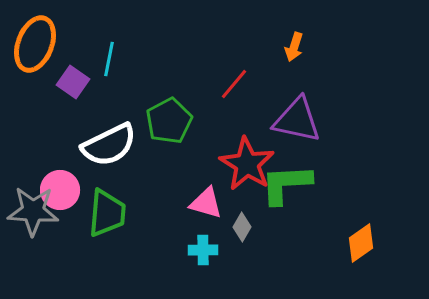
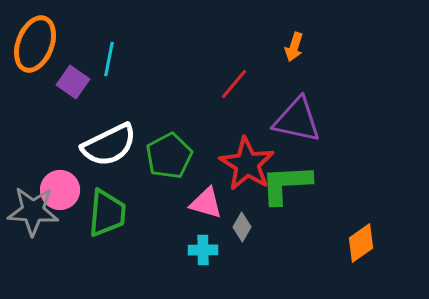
green pentagon: moved 35 px down
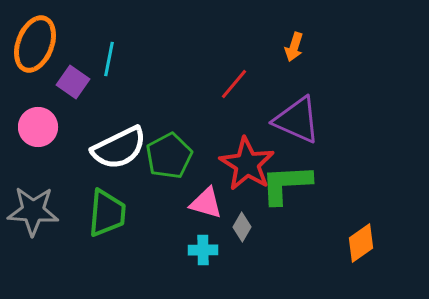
purple triangle: rotated 12 degrees clockwise
white semicircle: moved 10 px right, 3 px down
pink circle: moved 22 px left, 63 px up
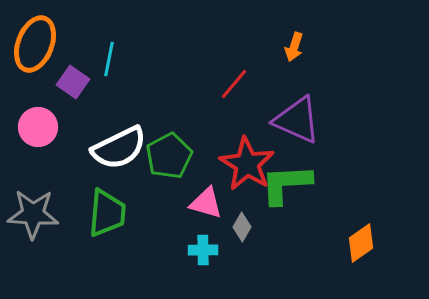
gray star: moved 3 px down
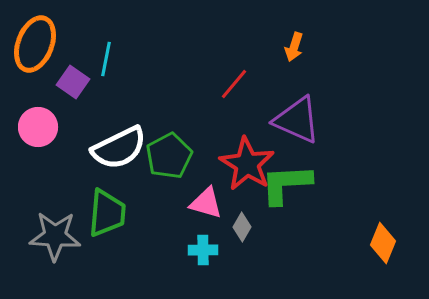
cyan line: moved 3 px left
gray star: moved 22 px right, 22 px down
orange diamond: moved 22 px right; rotated 33 degrees counterclockwise
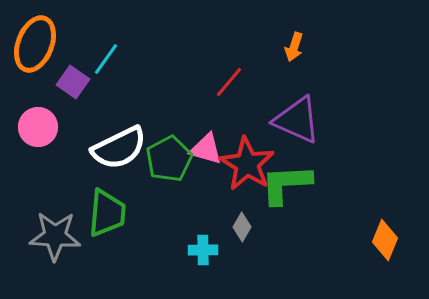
cyan line: rotated 24 degrees clockwise
red line: moved 5 px left, 2 px up
green pentagon: moved 3 px down
pink triangle: moved 54 px up
orange diamond: moved 2 px right, 3 px up
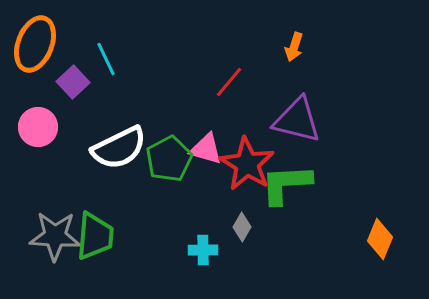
cyan line: rotated 60 degrees counterclockwise
purple square: rotated 12 degrees clockwise
purple triangle: rotated 10 degrees counterclockwise
green trapezoid: moved 12 px left, 23 px down
orange diamond: moved 5 px left, 1 px up
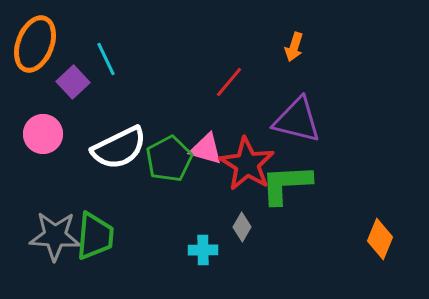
pink circle: moved 5 px right, 7 px down
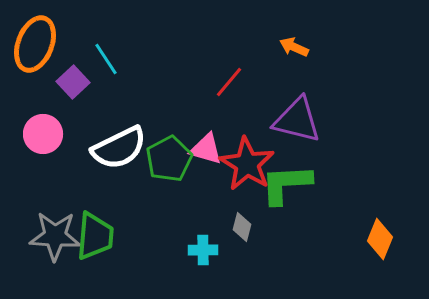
orange arrow: rotated 96 degrees clockwise
cyan line: rotated 8 degrees counterclockwise
gray diamond: rotated 16 degrees counterclockwise
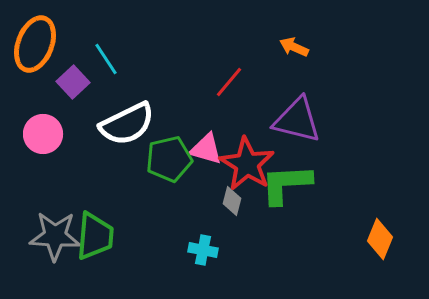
white semicircle: moved 8 px right, 24 px up
green pentagon: rotated 15 degrees clockwise
gray diamond: moved 10 px left, 26 px up
cyan cross: rotated 12 degrees clockwise
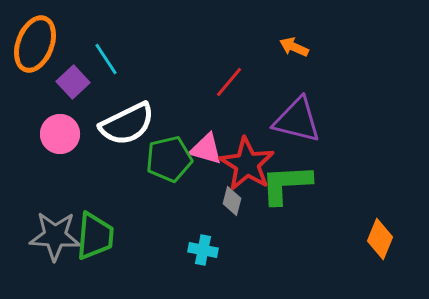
pink circle: moved 17 px right
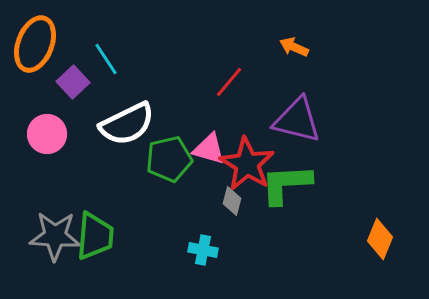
pink circle: moved 13 px left
pink triangle: moved 3 px right
